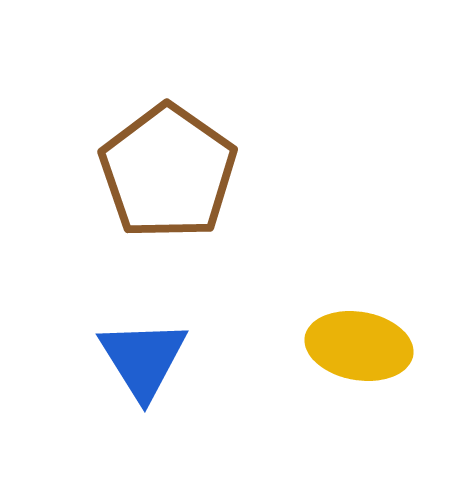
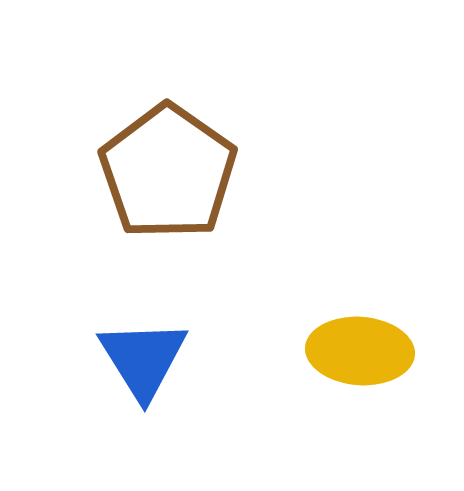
yellow ellipse: moved 1 px right, 5 px down; rotated 6 degrees counterclockwise
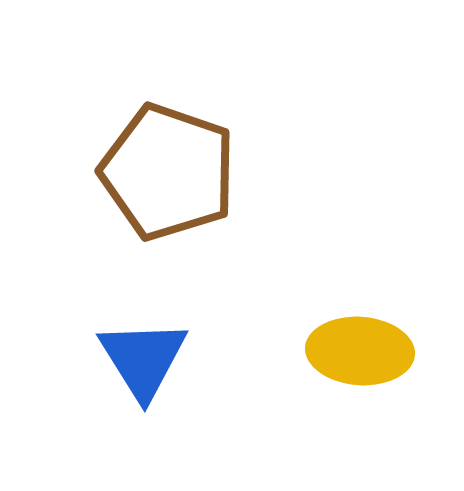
brown pentagon: rotated 16 degrees counterclockwise
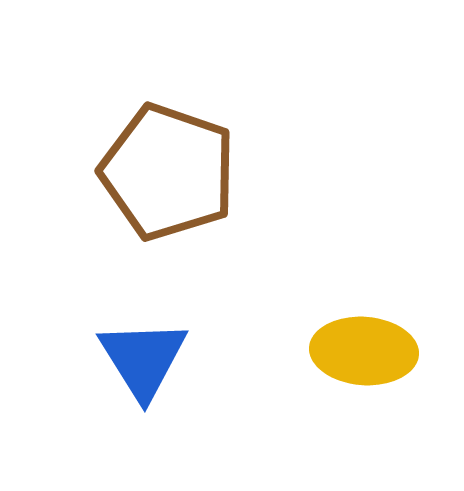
yellow ellipse: moved 4 px right
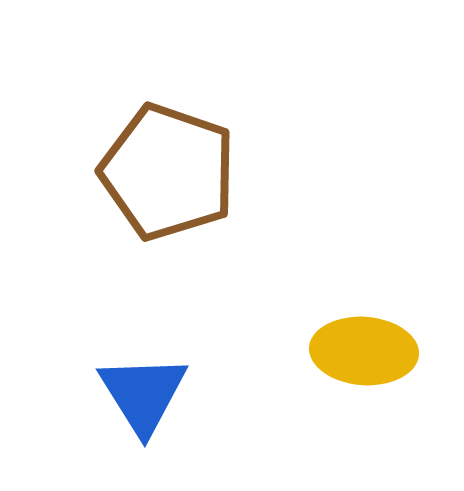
blue triangle: moved 35 px down
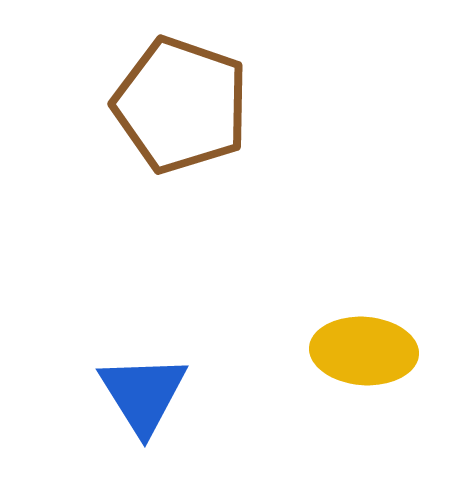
brown pentagon: moved 13 px right, 67 px up
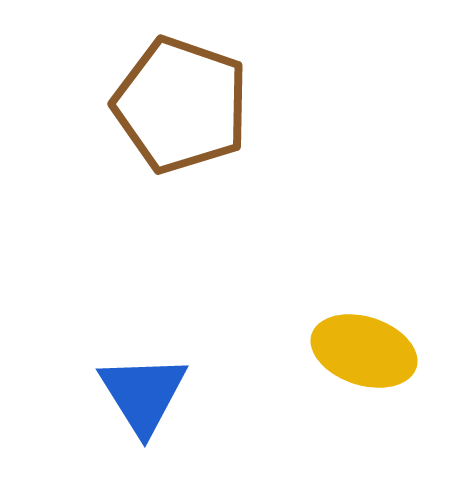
yellow ellipse: rotated 14 degrees clockwise
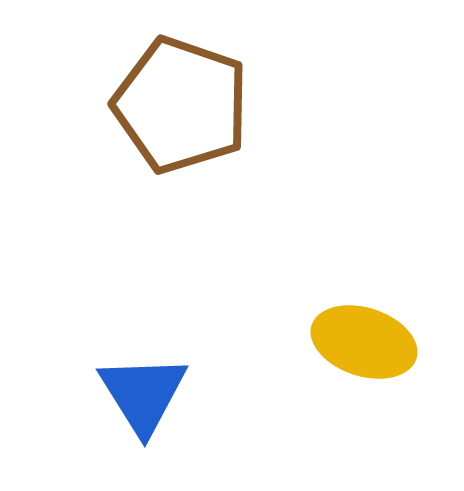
yellow ellipse: moved 9 px up
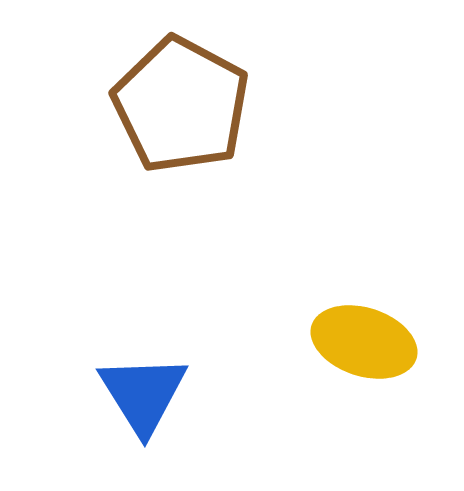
brown pentagon: rotated 9 degrees clockwise
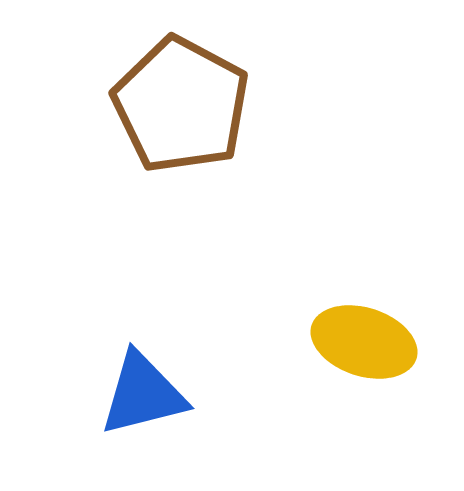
blue triangle: rotated 48 degrees clockwise
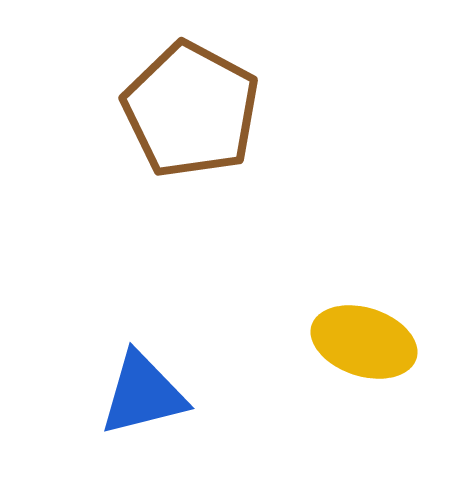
brown pentagon: moved 10 px right, 5 px down
